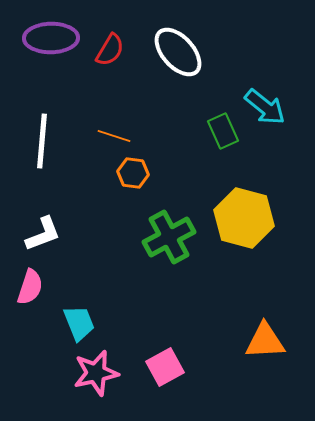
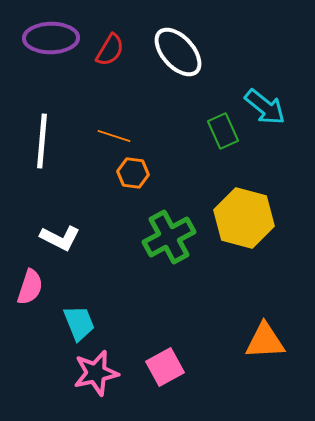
white L-shape: moved 17 px right, 4 px down; rotated 48 degrees clockwise
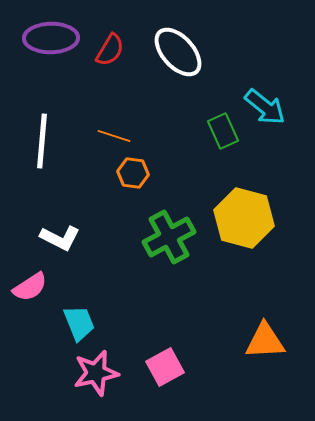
pink semicircle: rotated 39 degrees clockwise
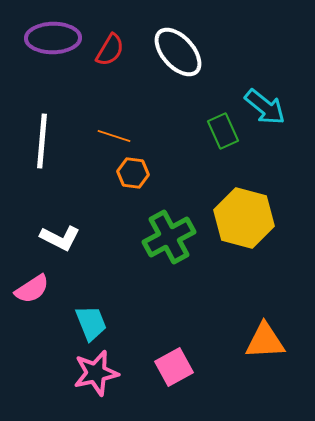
purple ellipse: moved 2 px right
pink semicircle: moved 2 px right, 2 px down
cyan trapezoid: moved 12 px right
pink square: moved 9 px right
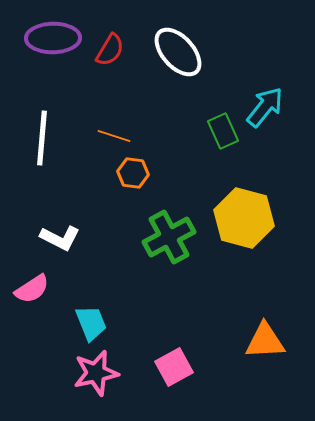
cyan arrow: rotated 90 degrees counterclockwise
white line: moved 3 px up
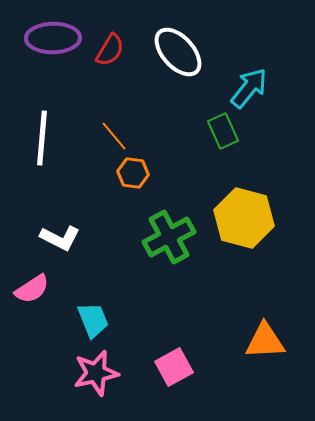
cyan arrow: moved 16 px left, 19 px up
orange line: rotated 32 degrees clockwise
cyan trapezoid: moved 2 px right, 3 px up
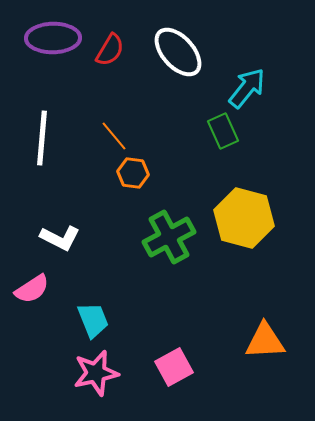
cyan arrow: moved 2 px left
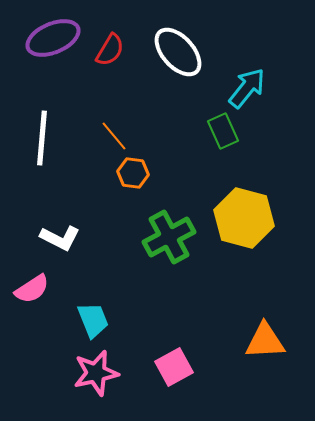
purple ellipse: rotated 22 degrees counterclockwise
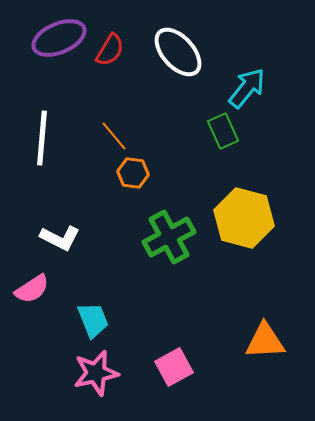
purple ellipse: moved 6 px right
